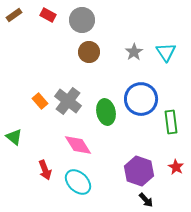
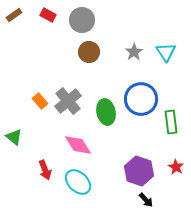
gray cross: rotated 12 degrees clockwise
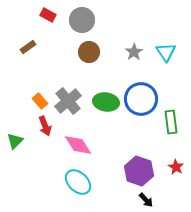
brown rectangle: moved 14 px right, 32 px down
green ellipse: moved 10 px up; rotated 70 degrees counterclockwise
green triangle: moved 1 px right, 4 px down; rotated 36 degrees clockwise
red arrow: moved 44 px up
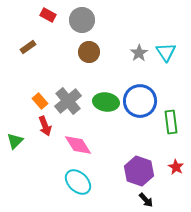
gray star: moved 5 px right, 1 px down
blue circle: moved 1 px left, 2 px down
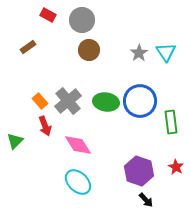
brown circle: moved 2 px up
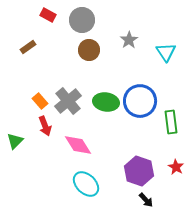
gray star: moved 10 px left, 13 px up
cyan ellipse: moved 8 px right, 2 px down
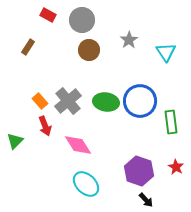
brown rectangle: rotated 21 degrees counterclockwise
